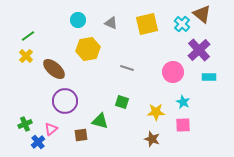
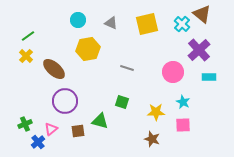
brown square: moved 3 px left, 4 px up
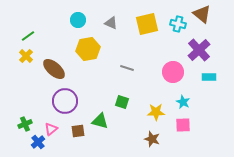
cyan cross: moved 4 px left; rotated 28 degrees counterclockwise
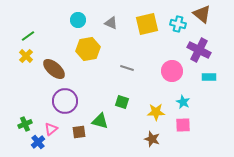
purple cross: rotated 20 degrees counterclockwise
pink circle: moved 1 px left, 1 px up
brown square: moved 1 px right, 1 px down
